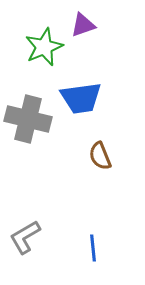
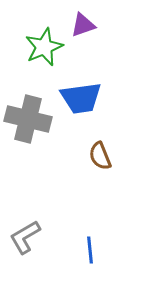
blue line: moved 3 px left, 2 px down
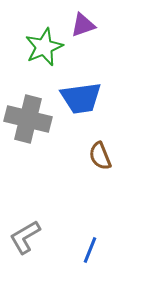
blue line: rotated 28 degrees clockwise
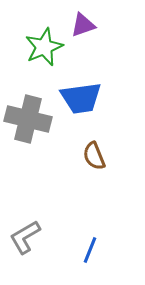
brown semicircle: moved 6 px left
